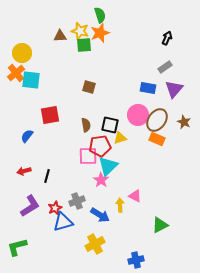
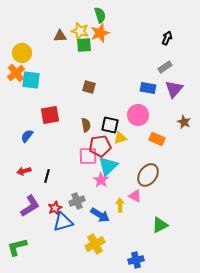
brown ellipse: moved 9 px left, 55 px down
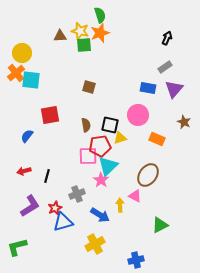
gray cross: moved 7 px up
